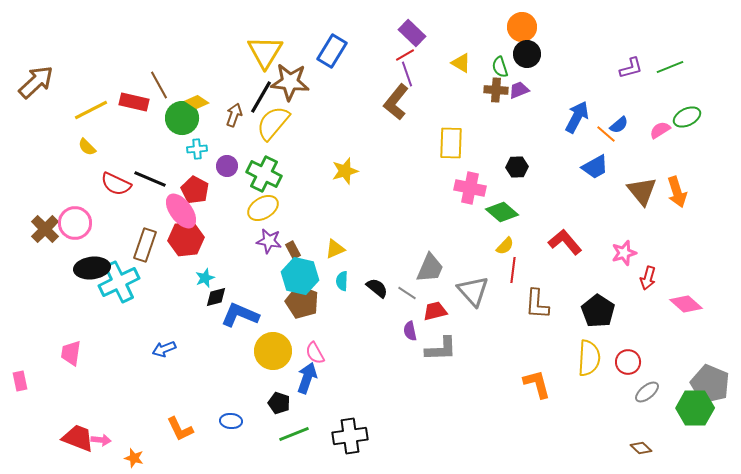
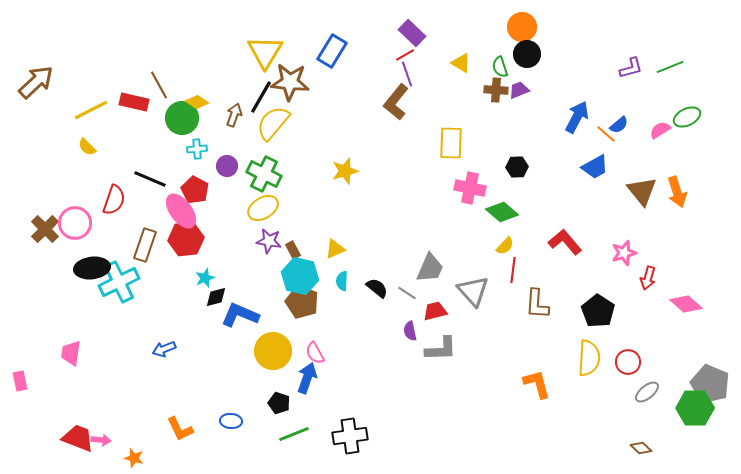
red semicircle at (116, 184): moved 2 px left, 16 px down; rotated 96 degrees counterclockwise
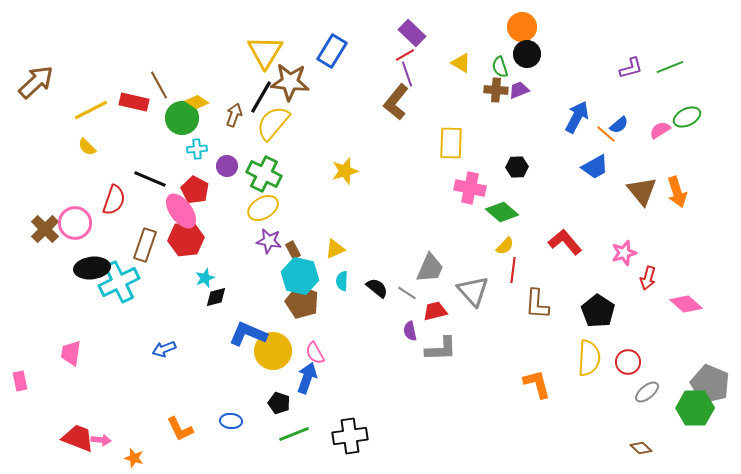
blue L-shape at (240, 315): moved 8 px right, 19 px down
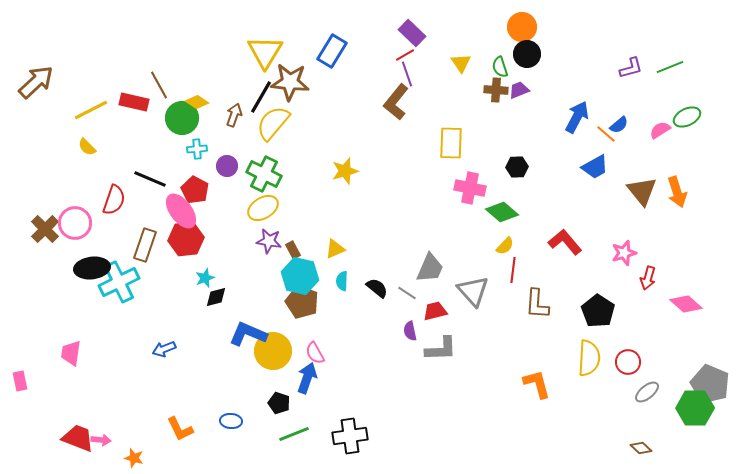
yellow triangle at (461, 63): rotated 25 degrees clockwise
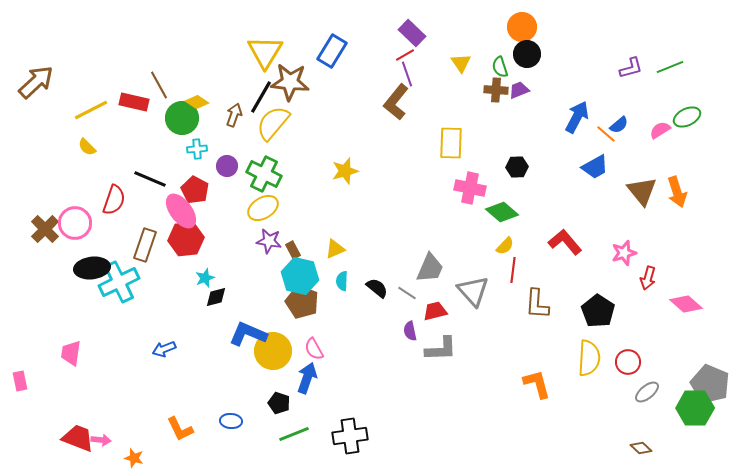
pink semicircle at (315, 353): moved 1 px left, 4 px up
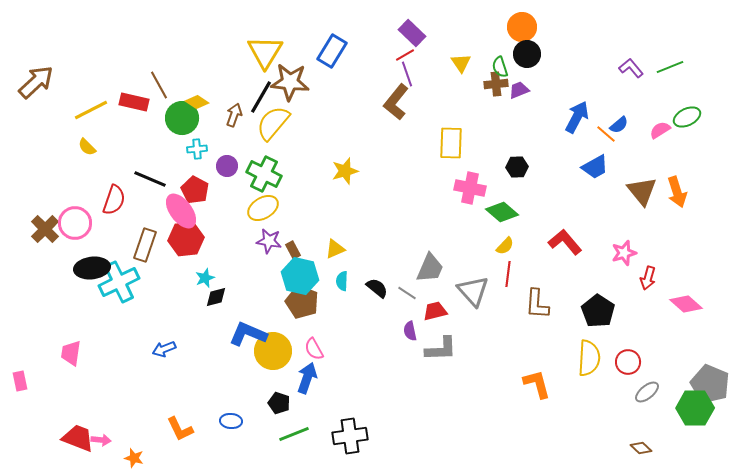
purple L-shape at (631, 68): rotated 115 degrees counterclockwise
brown cross at (496, 90): moved 6 px up; rotated 10 degrees counterclockwise
red line at (513, 270): moved 5 px left, 4 px down
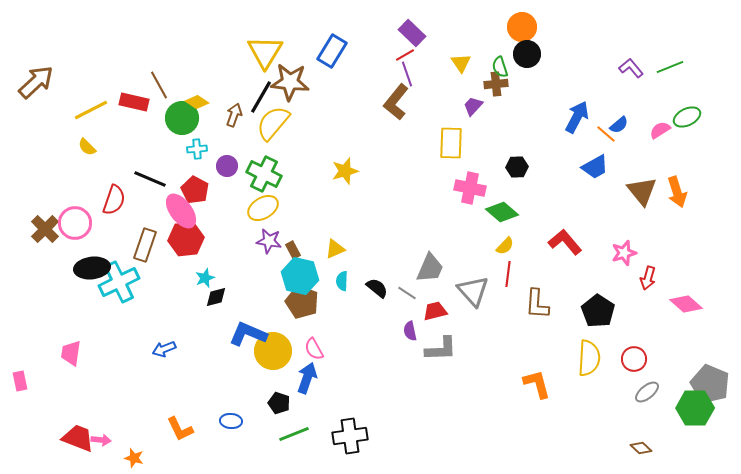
purple trapezoid at (519, 90): moved 46 px left, 16 px down; rotated 25 degrees counterclockwise
red circle at (628, 362): moved 6 px right, 3 px up
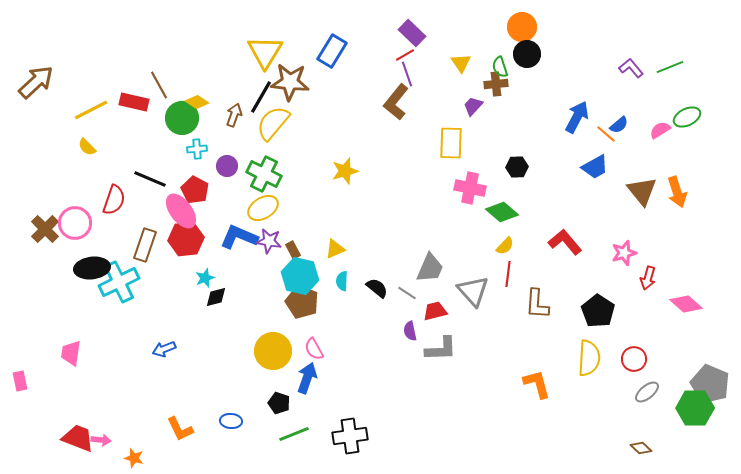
blue L-shape at (248, 334): moved 9 px left, 97 px up
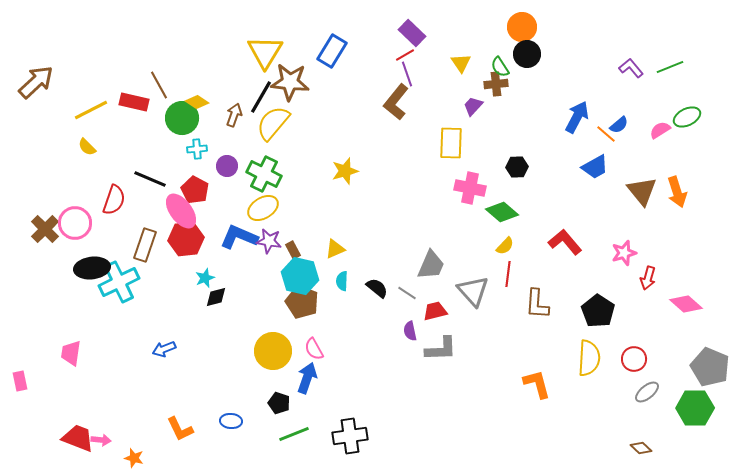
green semicircle at (500, 67): rotated 15 degrees counterclockwise
gray trapezoid at (430, 268): moved 1 px right, 3 px up
gray pentagon at (710, 384): moved 17 px up
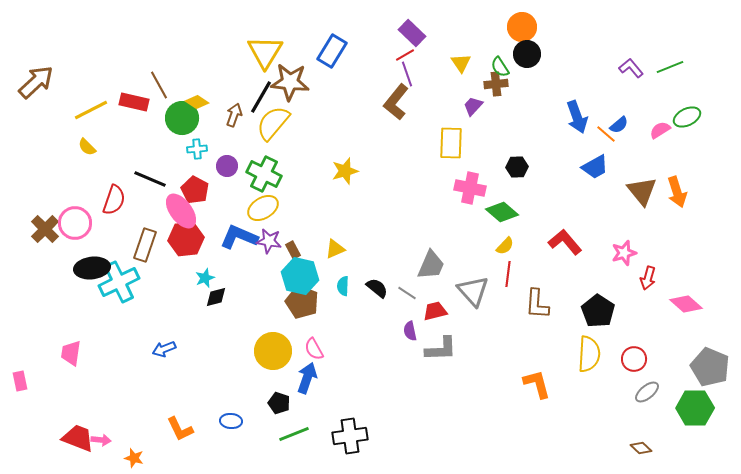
blue arrow at (577, 117): rotated 132 degrees clockwise
cyan semicircle at (342, 281): moved 1 px right, 5 px down
yellow semicircle at (589, 358): moved 4 px up
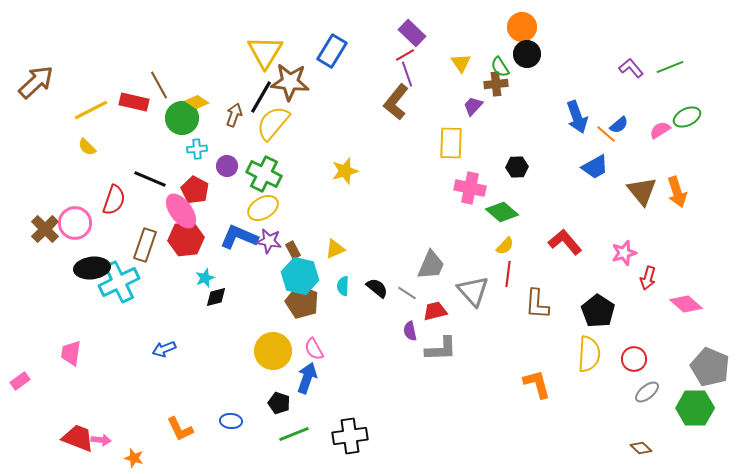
pink rectangle at (20, 381): rotated 66 degrees clockwise
